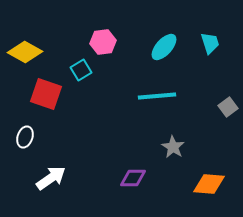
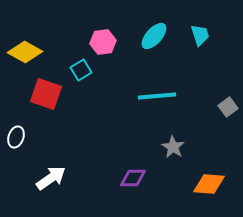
cyan trapezoid: moved 10 px left, 8 px up
cyan ellipse: moved 10 px left, 11 px up
white ellipse: moved 9 px left
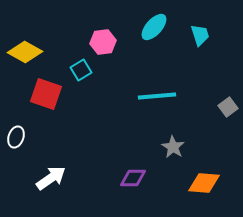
cyan ellipse: moved 9 px up
orange diamond: moved 5 px left, 1 px up
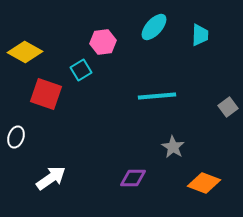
cyan trapezoid: rotated 20 degrees clockwise
orange diamond: rotated 16 degrees clockwise
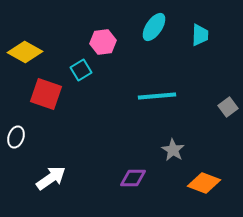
cyan ellipse: rotated 8 degrees counterclockwise
gray star: moved 3 px down
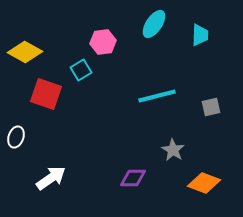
cyan ellipse: moved 3 px up
cyan line: rotated 9 degrees counterclockwise
gray square: moved 17 px left; rotated 24 degrees clockwise
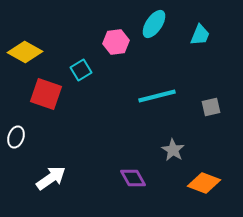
cyan trapezoid: rotated 20 degrees clockwise
pink hexagon: moved 13 px right
purple diamond: rotated 60 degrees clockwise
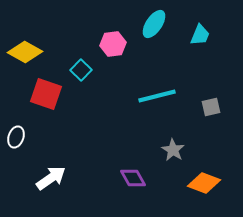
pink hexagon: moved 3 px left, 2 px down
cyan square: rotated 15 degrees counterclockwise
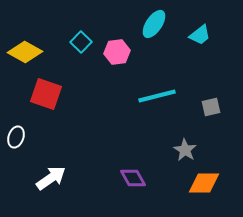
cyan trapezoid: rotated 30 degrees clockwise
pink hexagon: moved 4 px right, 8 px down
cyan square: moved 28 px up
gray star: moved 12 px right
orange diamond: rotated 20 degrees counterclockwise
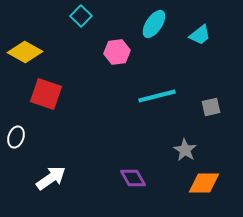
cyan square: moved 26 px up
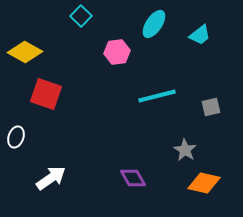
orange diamond: rotated 12 degrees clockwise
